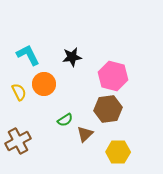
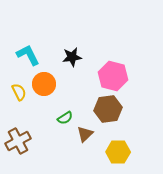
green semicircle: moved 2 px up
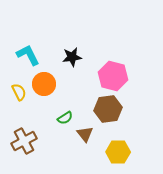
brown triangle: rotated 24 degrees counterclockwise
brown cross: moved 6 px right
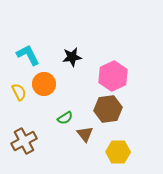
pink hexagon: rotated 20 degrees clockwise
